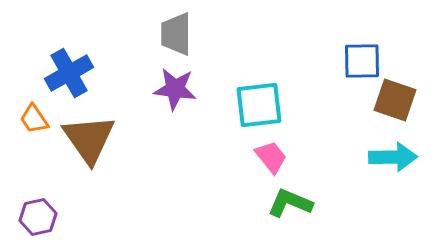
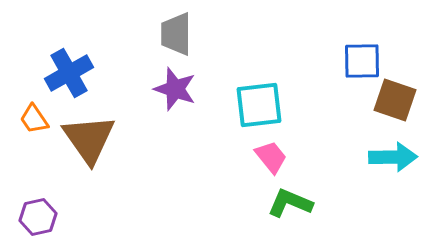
purple star: rotated 12 degrees clockwise
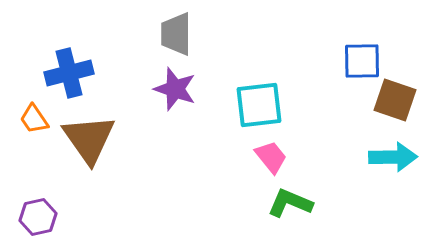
blue cross: rotated 15 degrees clockwise
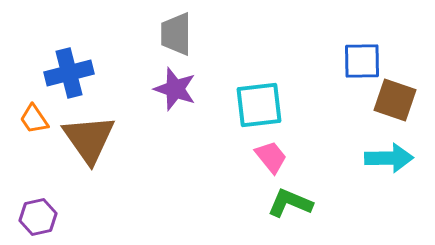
cyan arrow: moved 4 px left, 1 px down
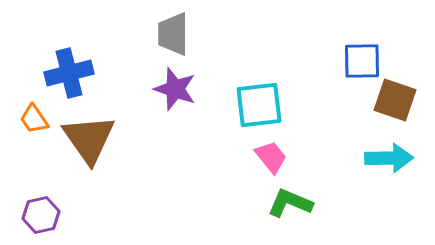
gray trapezoid: moved 3 px left
purple hexagon: moved 3 px right, 2 px up
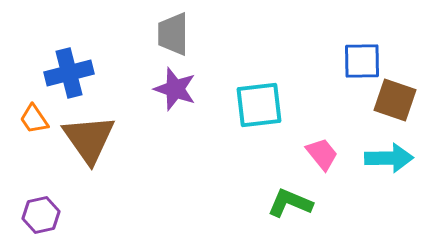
pink trapezoid: moved 51 px right, 3 px up
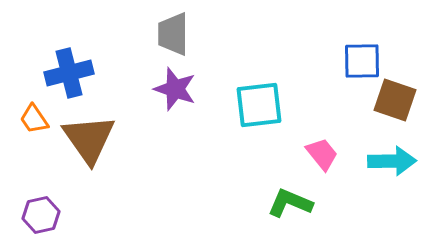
cyan arrow: moved 3 px right, 3 px down
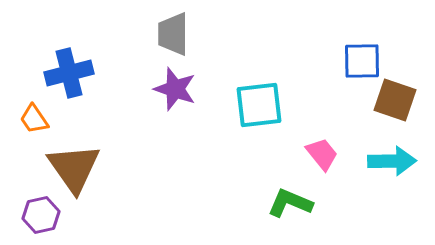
brown triangle: moved 15 px left, 29 px down
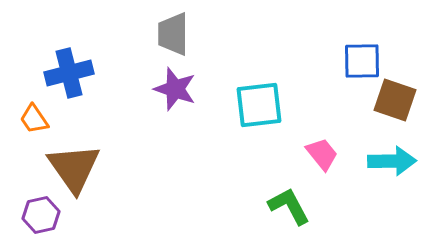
green L-shape: moved 1 px left, 3 px down; rotated 39 degrees clockwise
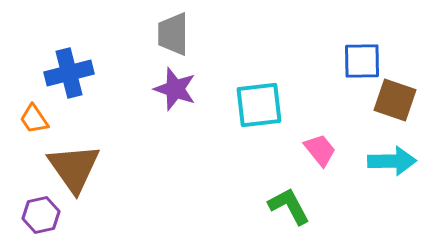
pink trapezoid: moved 2 px left, 4 px up
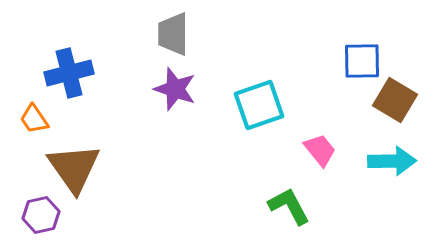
brown square: rotated 12 degrees clockwise
cyan square: rotated 12 degrees counterclockwise
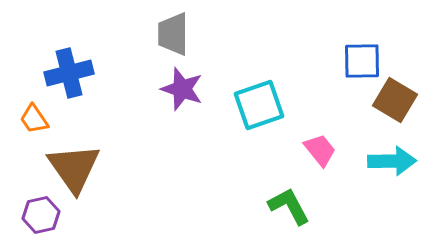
purple star: moved 7 px right
